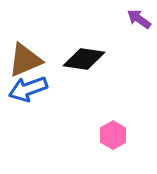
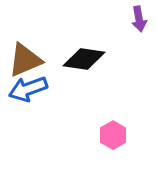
purple arrow: rotated 135 degrees counterclockwise
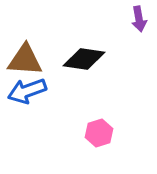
brown triangle: rotated 27 degrees clockwise
blue arrow: moved 1 px left, 2 px down
pink hexagon: moved 14 px left, 2 px up; rotated 12 degrees clockwise
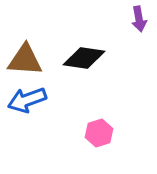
black diamond: moved 1 px up
blue arrow: moved 9 px down
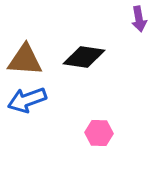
black diamond: moved 1 px up
pink hexagon: rotated 20 degrees clockwise
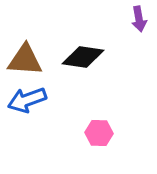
black diamond: moved 1 px left
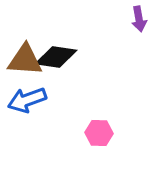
black diamond: moved 27 px left
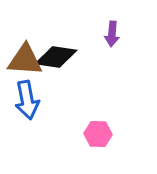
purple arrow: moved 27 px left, 15 px down; rotated 15 degrees clockwise
blue arrow: rotated 81 degrees counterclockwise
pink hexagon: moved 1 px left, 1 px down
